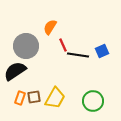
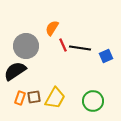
orange semicircle: moved 2 px right, 1 px down
blue square: moved 4 px right, 5 px down
black line: moved 2 px right, 7 px up
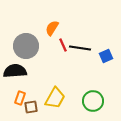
black semicircle: rotated 30 degrees clockwise
brown square: moved 3 px left, 10 px down
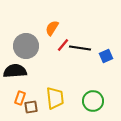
red line: rotated 64 degrees clockwise
yellow trapezoid: rotated 35 degrees counterclockwise
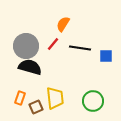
orange semicircle: moved 11 px right, 4 px up
red line: moved 10 px left, 1 px up
blue square: rotated 24 degrees clockwise
black semicircle: moved 15 px right, 4 px up; rotated 20 degrees clockwise
brown square: moved 5 px right; rotated 16 degrees counterclockwise
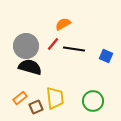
orange semicircle: rotated 28 degrees clockwise
black line: moved 6 px left, 1 px down
blue square: rotated 24 degrees clockwise
orange rectangle: rotated 32 degrees clockwise
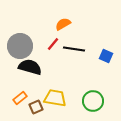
gray circle: moved 6 px left
yellow trapezoid: rotated 75 degrees counterclockwise
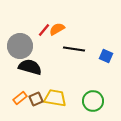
orange semicircle: moved 6 px left, 5 px down
red line: moved 9 px left, 14 px up
brown square: moved 8 px up
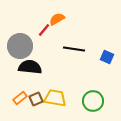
orange semicircle: moved 10 px up
blue square: moved 1 px right, 1 px down
black semicircle: rotated 10 degrees counterclockwise
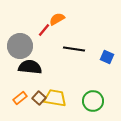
brown square: moved 3 px right, 1 px up; rotated 24 degrees counterclockwise
